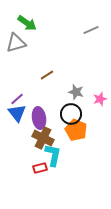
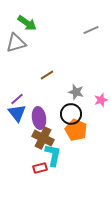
pink star: moved 1 px right, 1 px down
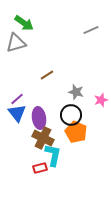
green arrow: moved 3 px left
black circle: moved 1 px down
orange pentagon: moved 2 px down
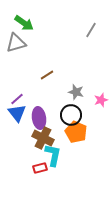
gray line: rotated 35 degrees counterclockwise
